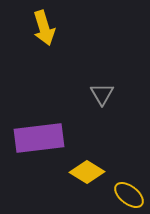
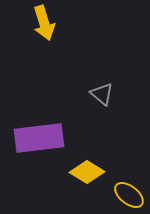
yellow arrow: moved 5 px up
gray triangle: rotated 20 degrees counterclockwise
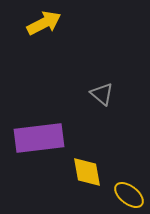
yellow arrow: rotated 100 degrees counterclockwise
yellow diamond: rotated 48 degrees clockwise
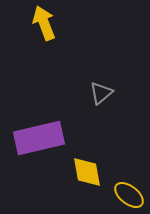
yellow arrow: rotated 84 degrees counterclockwise
gray triangle: moved 1 px left, 1 px up; rotated 40 degrees clockwise
purple rectangle: rotated 6 degrees counterclockwise
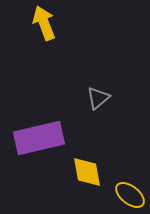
gray triangle: moved 3 px left, 5 px down
yellow ellipse: moved 1 px right
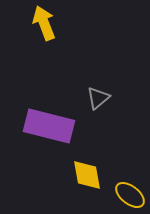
purple rectangle: moved 10 px right, 12 px up; rotated 27 degrees clockwise
yellow diamond: moved 3 px down
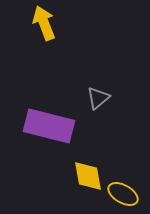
yellow diamond: moved 1 px right, 1 px down
yellow ellipse: moved 7 px left, 1 px up; rotated 8 degrees counterclockwise
